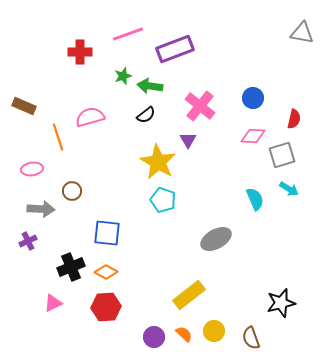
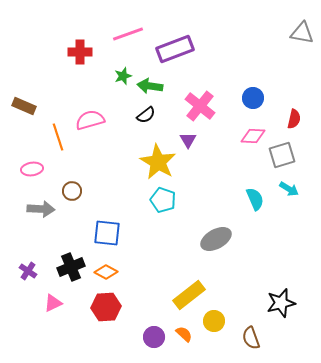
pink semicircle: moved 3 px down
purple cross: moved 30 px down; rotated 30 degrees counterclockwise
yellow circle: moved 10 px up
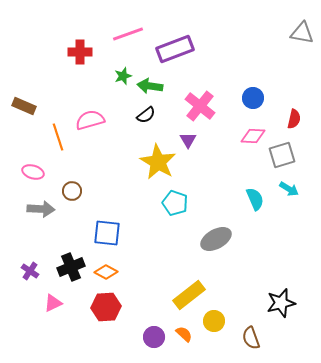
pink ellipse: moved 1 px right, 3 px down; rotated 25 degrees clockwise
cyan pentagon: moved 12 px right, 3 px down
purple cross: moved 2 px right
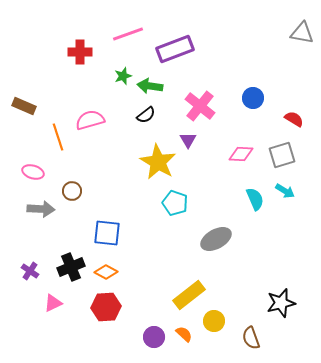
red semicircle: rotated 72 degrees counterclockwise
pink diamond: moved 12 px left, 18 px down
cyan arrow: moved 4 px left, 2 px down
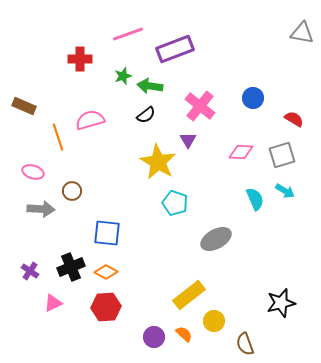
red cross: moved 7 px down
pink diamond: moved 2 px up
brown semicircle: moved 6 px left, 6 px down
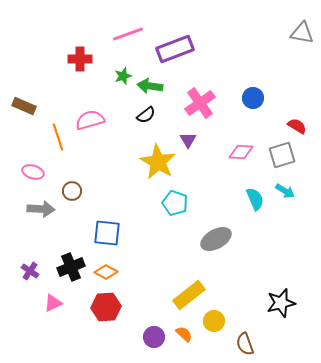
pink cross: moved 3 px up; rotated 16 degrees clockwise
red semicircle: moved 3 px right, 7 px down
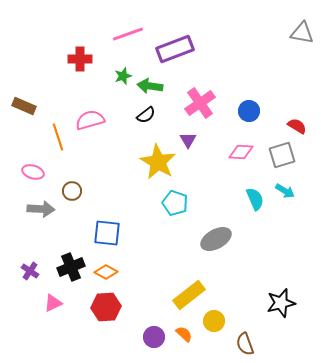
blue circle: moved 4 px left, 13 px down
